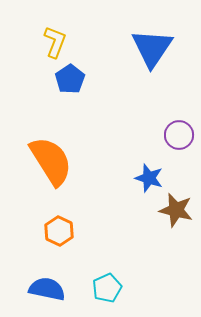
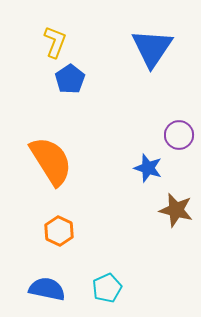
blue star: moved 1 px left, 10 px up
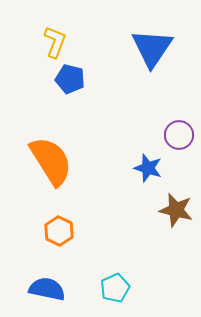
blue pentagon: rotated 24 degrees counterclockwise
cyan pentagon: moved 8 px right
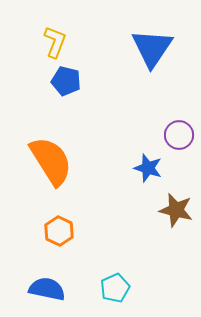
blue pentagon: moved 4 px left, 2 px down
